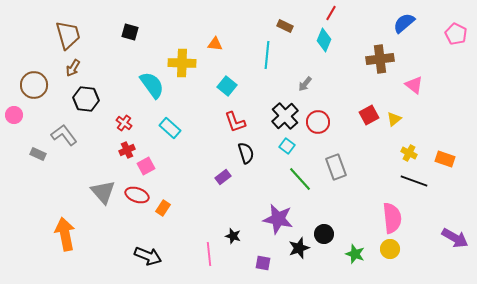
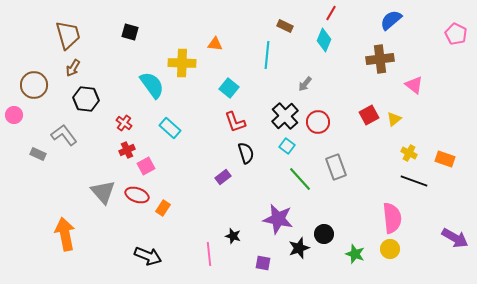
blue semicircle at (404, 23): moved 13 px left, 3 px up
cyan square at (227, 86): moved 2 px right, 2 px down
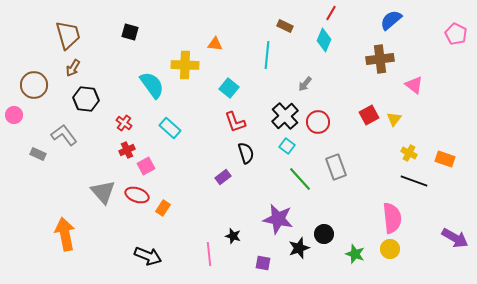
yellow cross at (182, 63): moved 3 px right, 2 px down
yellow triangle at (394, 119): rotated 14 degrees counterclockwise
